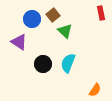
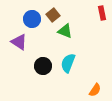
red rectangle: moved 1 px right
green triangle: rotated 21 degrees counterclockwise
black circle: moved 2 px down
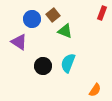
red rectangle: rotated 32 degrees clockwise
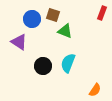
brown square: rotated 32 degrees counterclockwise
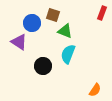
blue circle: moved 4 px down
cyan semicircle: moved 9 px up
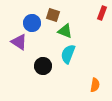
orange semicircle: moved 5 px up; rotated 24 degrees counterclockwise
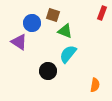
cyan semicircle: rotated 18 degrees clockwise
black circle: moved 5 px right, 5 px down
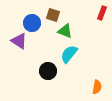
purple triangle: moved 1 px up
cyan semicircle: moved 1 px right
orange semicircle: moved 2 px right, 2 px down
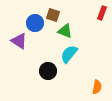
blue circle: moved 3 px right
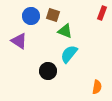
blue circle: moved 4 px left, 7 px up
